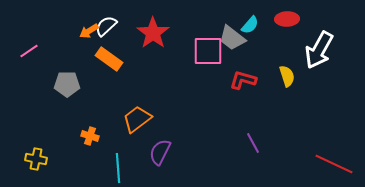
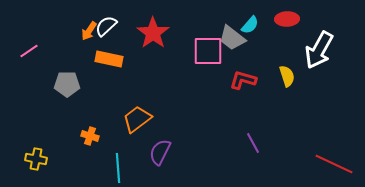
orange arrow: rotated 24 degrees counterclockwise
orange rectangle: rotated 24 degrees counterclockwise
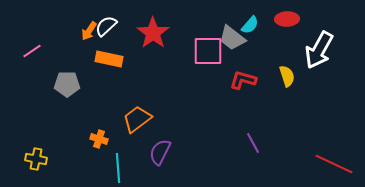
pink line: moved 3 px right
orange cross: moved 9 px right, 3 px down
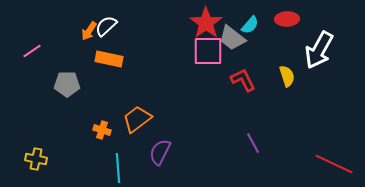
red star: moved 53 px right, 10 px up
red L-shape: rotated 48 degrees clockwise
orange cross: moved 3 px right, 9 px up
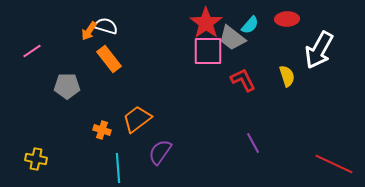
white semicircle: rotated 60 degrees clockwise
orange rectangle: rotated 40 degrees clockwise
gray pentagon: moved 2 px down
purple semicircle: rotated 8 degrees clockwise
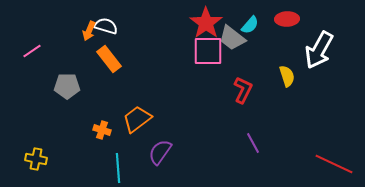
orange arrow: rotated 12 degrees counterclockwise
red L-shape: moved 10 px down; rotated 52 degrees clockwise
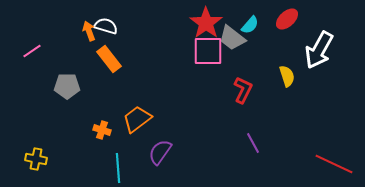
red ellipse: rotated 40 degrees counterclockwise
orange arrow: rotated 138 degrees clockwise
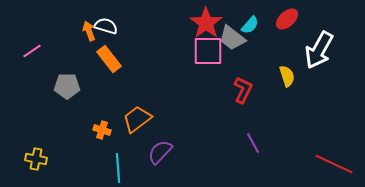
purple semicircle: rotated 8 degrees clockwise
